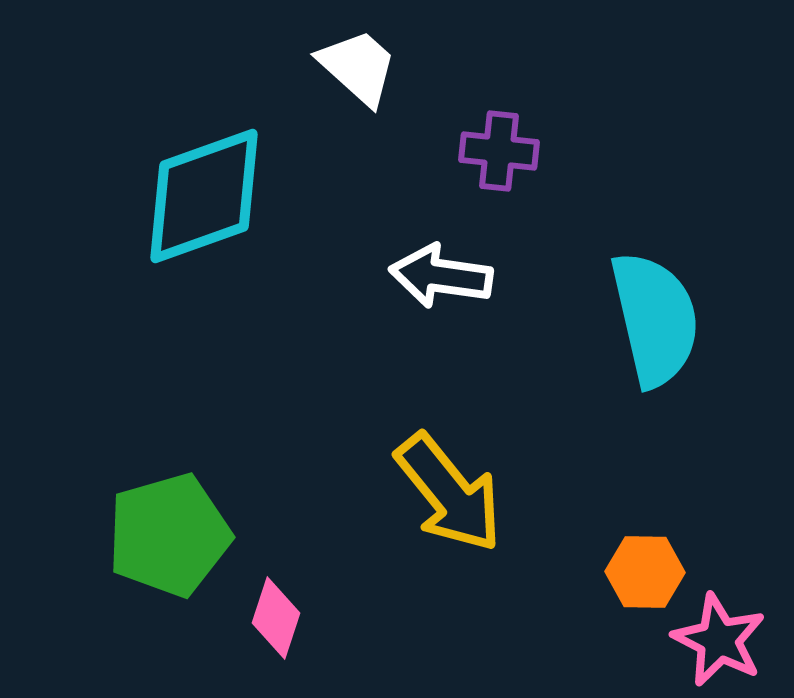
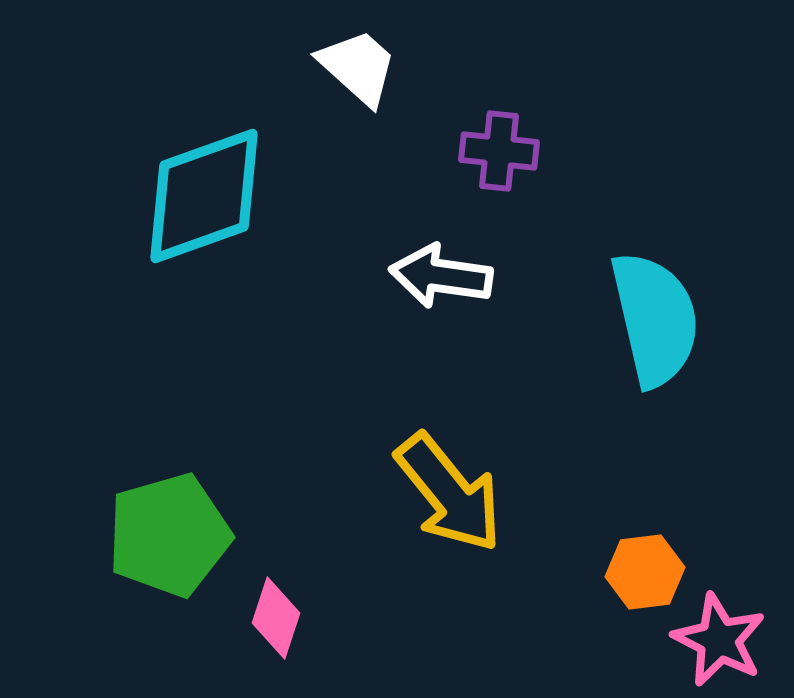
orange hexagon: rotated 8 degrees counterclockwise
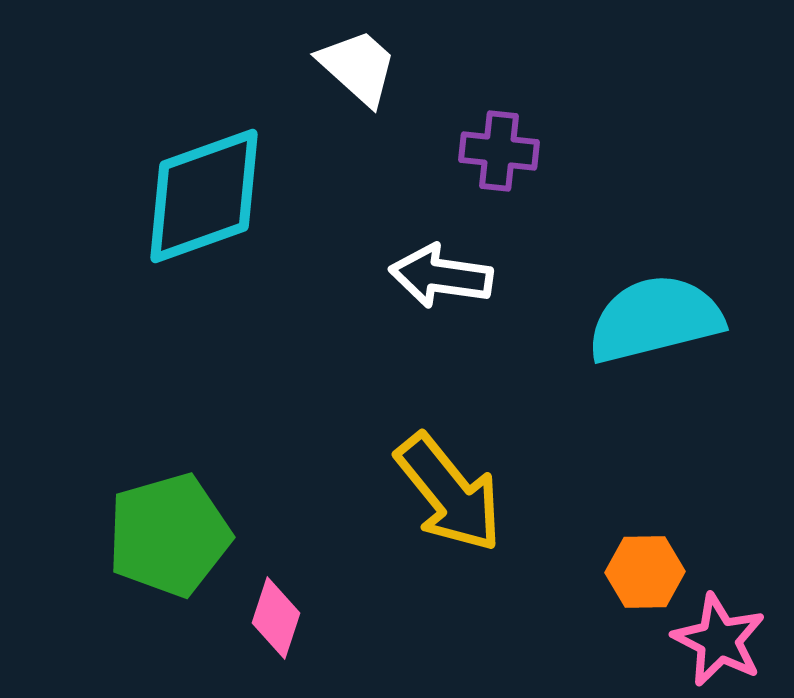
cyan semicircle: rotated 91 degrees counterclockwise
orange hexagon: rotated 6 degrees clockwise
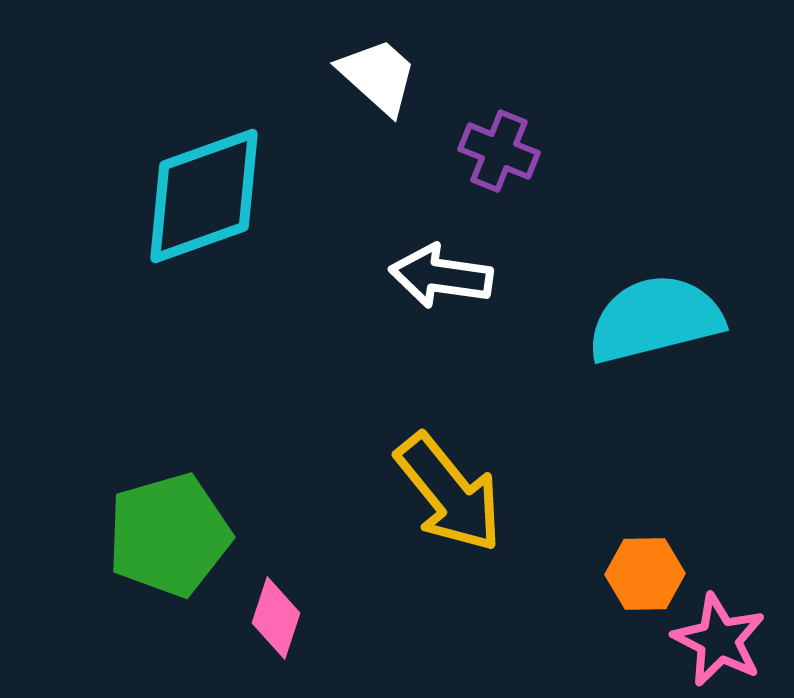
white trapezoid: moved 20 px right, 9 px down
purple cross: rotated 16 degrees clockwise
orange hexagon: moved 2 px down
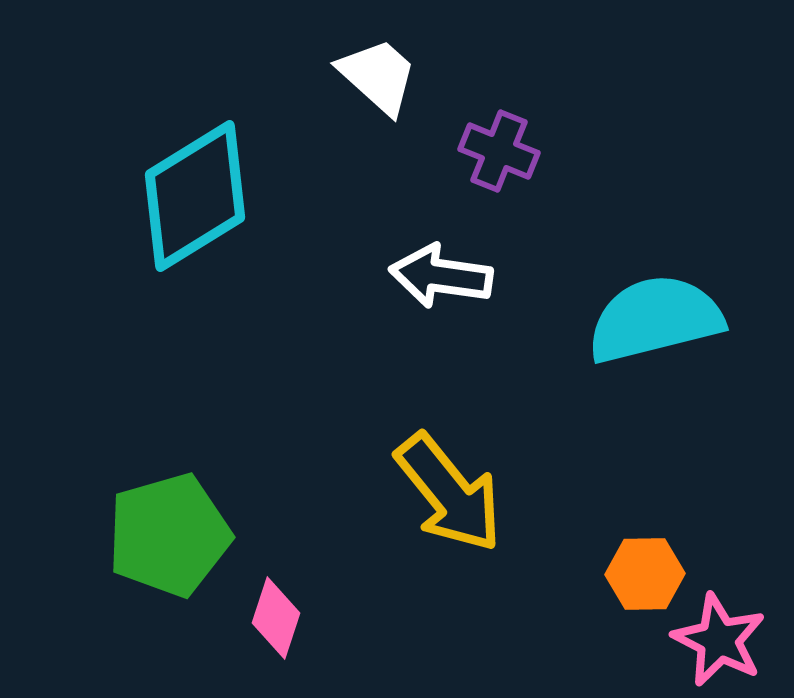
cyan diamond: moved 9 px left; rotated 12 degrees counterclockwise
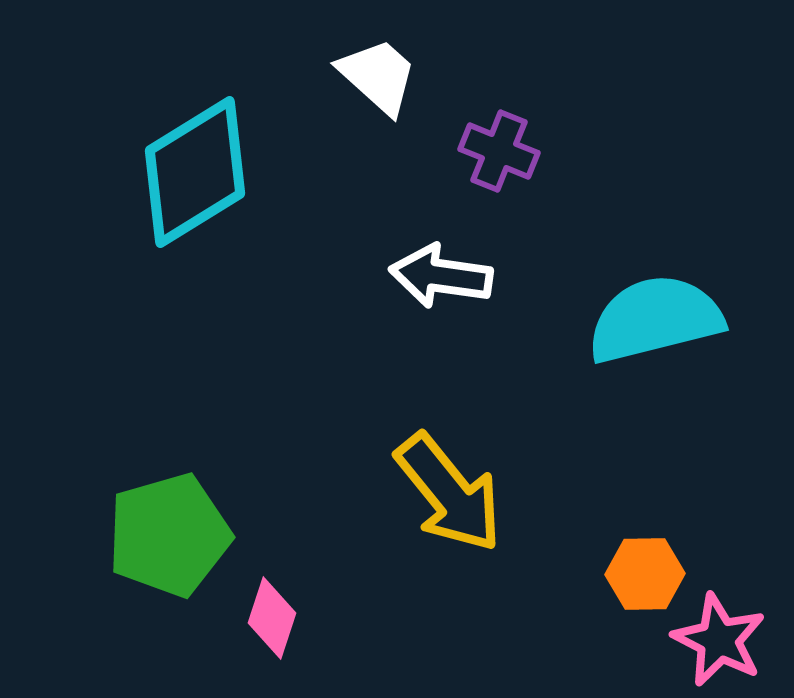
cyan diamond: moved 24 px up
pink diamond: moved 4 px left
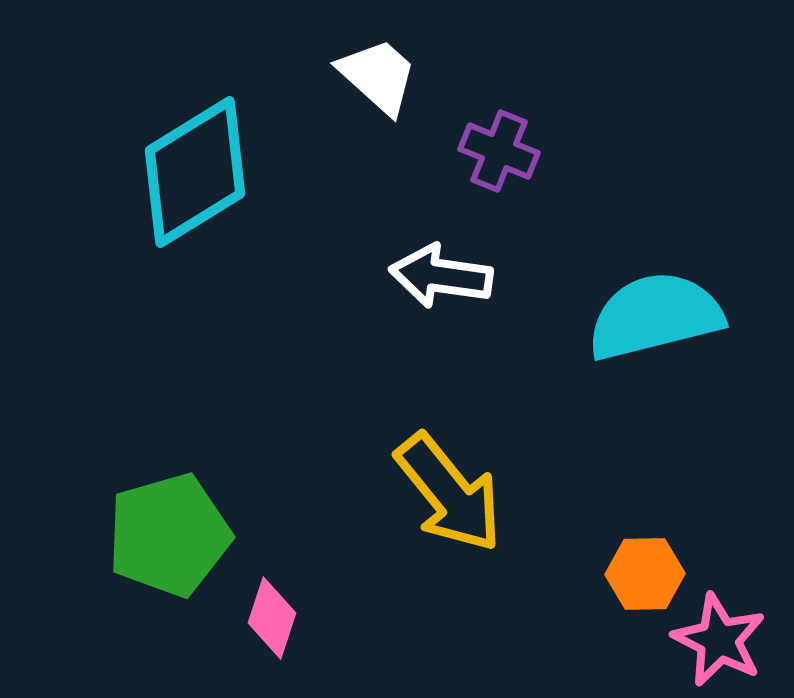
cyan semicircle: moved 3 px up
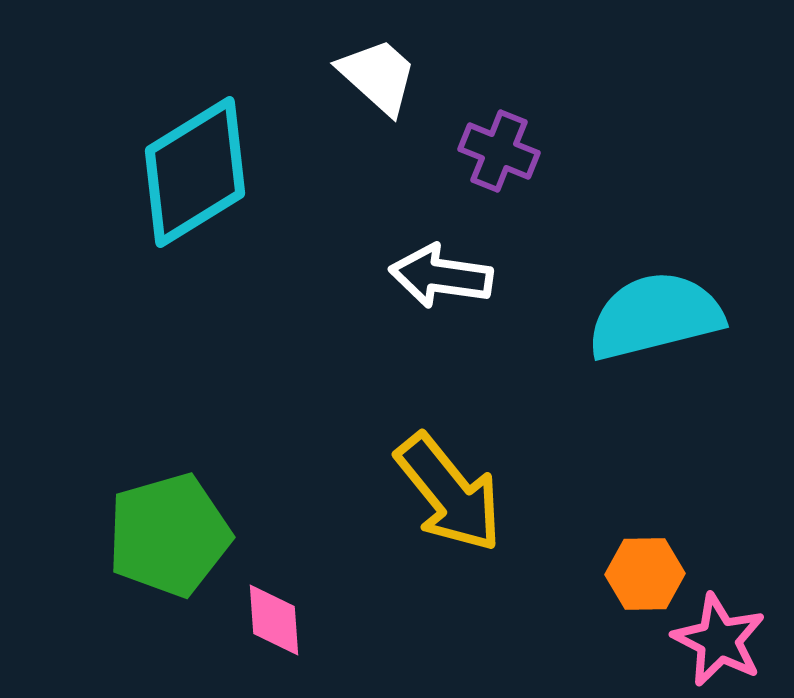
pink diamond: moved 2 px right, 2 px down; rotated 22 degrees counterclockwise
